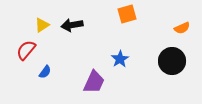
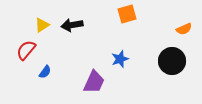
orange semicircle: moved 2 px right, 1 px down
blue star: rotated 12 degrees clockwise
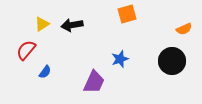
yellow triangle: moved 1 px up
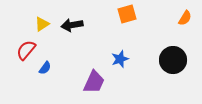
orange semicircle: moved 1 px right, 11 px up; rotated 35 degrees counterclockwise
black circle: moved 1 px right, 1 px up
blue semicircle: moved 4 px up
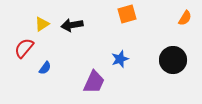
red semicircle: moved 2 px left, 2 px up
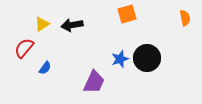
orange semicircle: rotated 42 degrees counterclockwise
black circle: moved 26 px left, 2 px up
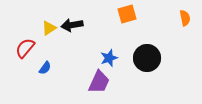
yellow triangle: moved 7 px right, 4 px down
red semicircle: moved 1 px right
blue star: moved 11 px left, 1 px up
purple trapezoid: moved 5 px right
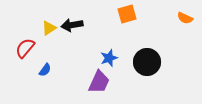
orange semicircle: rotated 126 degrees clockwise
black circle: moved 4 px down
blue semicircle: moved 2 px down
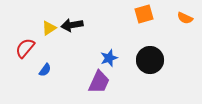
orange square: moved 17 px right
black circle: moved 3 px right, 2 px up
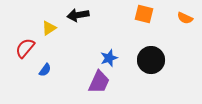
orange square: rotated 30 degrees clockwise
black arrow: moved 6 px right, 10 px up
black circle: moved 1 px right
